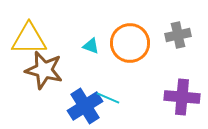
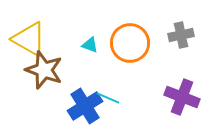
gray cross: moved 3 px right
yellow triangle: rotated 30 degrees clockwise
cyan triangle: moved 1 px left, 1 px up
brown star: rotated 6 degrees clockwise
purple cross: rotated 16 degrees clockwise
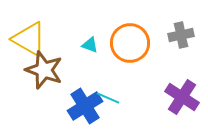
purple cross: rotated 12 degrees clockwise
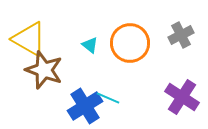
gray cross: rotated 15 degrees counterclockwise
cyan triangle: rotated 18 degrees clockwise
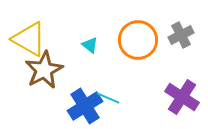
orange circle: moved 8 px right, 3 px up
brown star: rotated 24 degrees clockwise
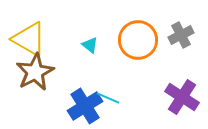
brown star: moved 9 px left, 2 px down
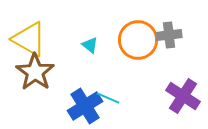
gray cross: moved 12 px left; rotated 20 degrees clockwise
brown star: rotated 9 degrees counterclockwise
purple cross: moved 1 px right, 1 px up
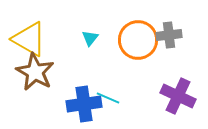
cyan triangle: moved 7 px up; rotated 30 degrees clockwise
brown star: rotated 6 degrees counterclockwise
purple cross: moved 5 px left; rotated 8 degrees counterclockwise
blue cross: moved 1 px left, 2 px up; rotated 24 degrees clockwise
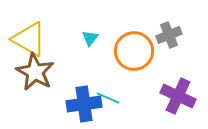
gray cross: rotated 15 degrees counterclockwise
orange circle: moved 4 px left, 11 px down
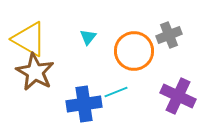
cyan triangle: moved 2 px left, 1 px up
cyan line: moved 8 px right, 6 px up; rotated 45 degrees counterclockwise
